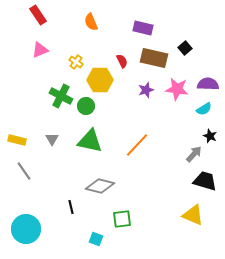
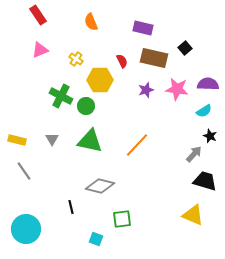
yellow cross: moved 3 px up
cyan semicircle: moved 2 px down
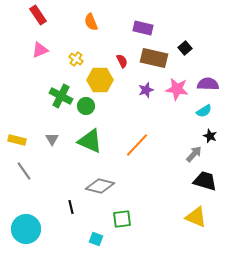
green triangle: rotated 12 degrees clockwise
yellow triangle: moved 3 px right, 2 px down
